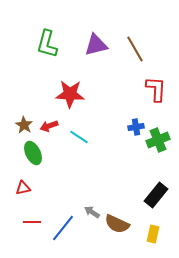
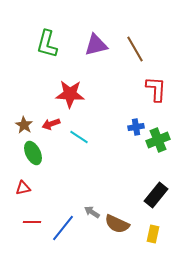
red arrow: moved 2 px right, 2 px up
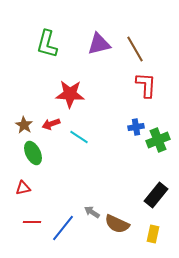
purple triangle: moved 3 px right, 1 px up
red L-shape: moved 10 px left, 4 px up
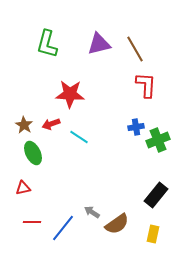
brown semicircle: rotated 60 degrees counterclockwise
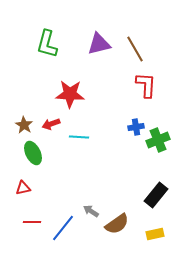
cyan line: rotated 30 degrees counterclockwise
gray arrow: moved 1 px left, 1 px up
yellow rectangle: moved 2 px right; rotated 66 degrees clockwise
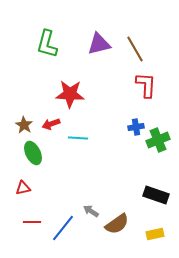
cyan line: moved 1 px left, 1 px down
black rectangle: rotated 70 degrees clockwise
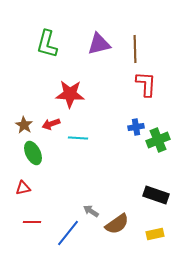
brown line: rotated 28 degrees clockwise
red L-shape: moved 1 px up
blue line: moved 5 px right, 5 px down
